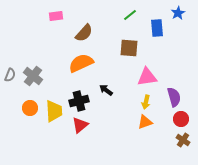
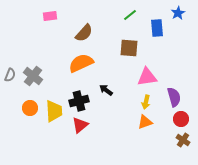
pink rectangle: moved 6 px left
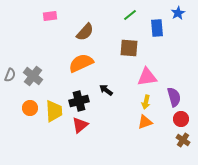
brown semicircle: moved 1 px right, 1 px up
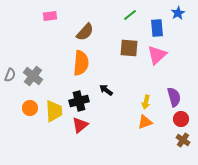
orange semicircle: rotated 120 degrees clockwise
pink triangle: moved 10 px right, 22 px up; rotated 35 degrees counterclockwise
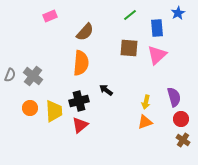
pink rectangle: rotated 16 degrees counterclockwise
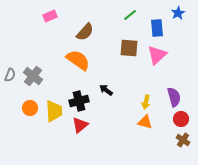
orange semicircle: moved 3 px left, 3 px up; rotated 60 degrees counterclockwise
orange triangle: rotated 35 degrees clockwise
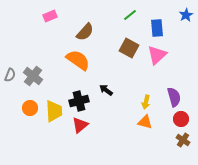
blue star: moved 8 px right, 2 px down
brown square: rotated 24 degrees clockwise
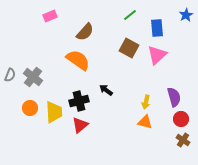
gray cross: moved 1 px down
yellow trapezoid: moved 1 px down
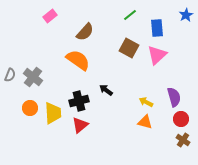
pink rectangle: rotated 16 degrees counterclockwise
yellow arrow: rotated 104 degrees clockwise
yellow trapezoid: moved 1 px left, 1 px down
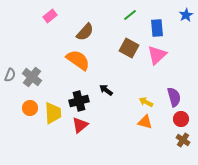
gray cross: moved 1 px left
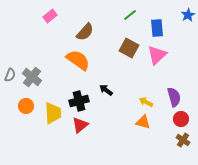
blue star: moved 2 px right
orange circle: moved 4 px left, 2 px up
orange triangle: moved 2 px left
